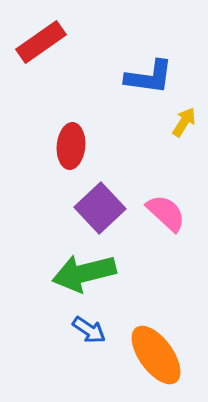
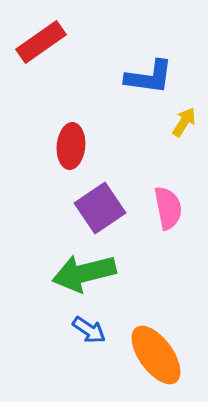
purple square: rotated 9 degrees clockwise
pink semicircle: moved 2 px right, 5 px up; rotated 36 degrees clockwise
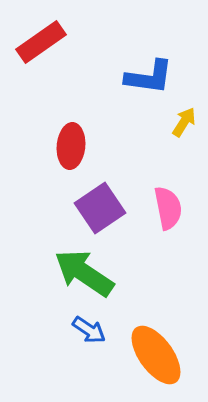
green arrow: rotated 48 degrees clockwise
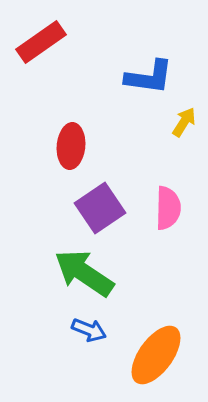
pink semicircle: rotated 12 degrees clockwise
blue arrow: rotated 12 degrees counterclockwise
orange ellipse: rotated 72 degrees clockwise
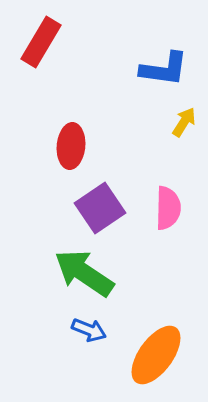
red rectangle: rotated 24 degrees counterclockwise
blue L-shape: moved 15 px right, 8 px up
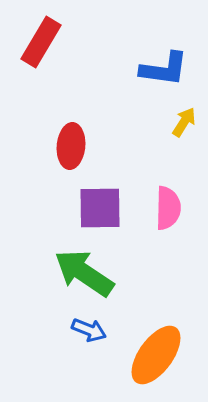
purple square: rotated 33 degrees clockwise
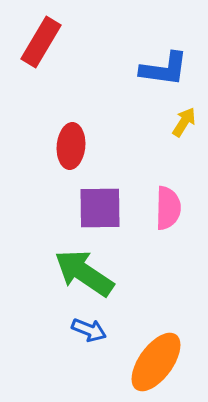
orange ellipse: moved 7 px down
